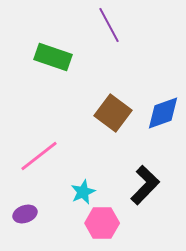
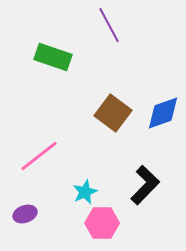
cyan star: moved 2 px right
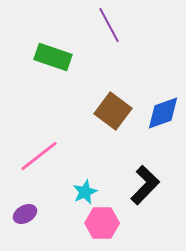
brown square: moved 2 px up
purple ellipse: rotated 10 degrees counterclockwise
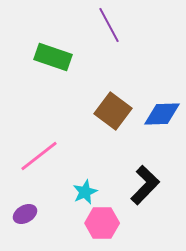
blue diamond: moved 1 px left, 1 px down; rotated 18 degrees clockwise
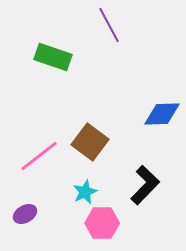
brown square: moved 23 px left, 31 px down
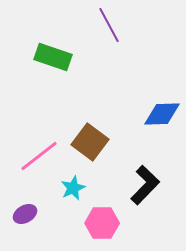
cyan star: moved 12 px left, 4 px up
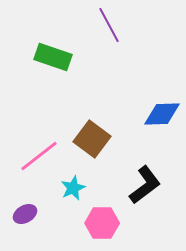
brown square: moved 2 px right, 3 px up
black L-shape: rotated 9 degrees clockwise
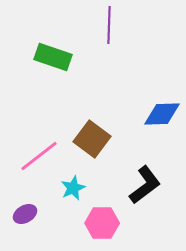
purple line: rotated 30 degrees clockwise
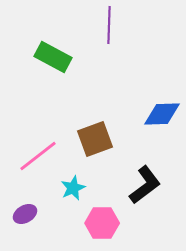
green rectangle: rotated 9 degrees clockwise
brown square: moved 3 px right; rotated 33 degrees clockwise
pink line: moved 1 px left
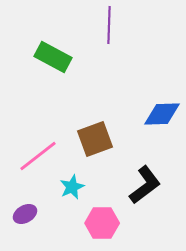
cyan star: moved 1 px left, 1 px up
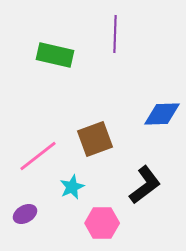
purple line: moved 6 px right, 9 px down
green rectangle: moved 2 px right, 2 px up; rotated 15 degrees counterclockwise
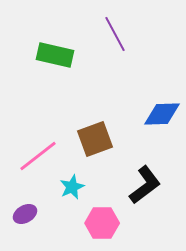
purple line: rotated 30 degrees counterclockwise
